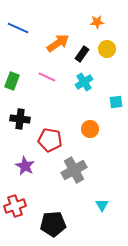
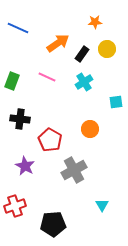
orange star: moved 2 px left
red pentagon: rotated 20 degrees clockwise
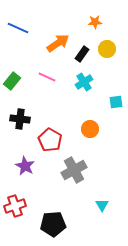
green rectangle: rotated 18 degrees clockwise
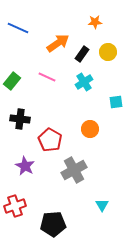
yellow circle: moved 1 px right, 3 px down
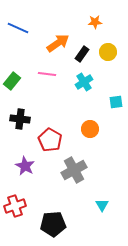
pink line: moved 3 px up; rotated 18 degrees counterclockwise
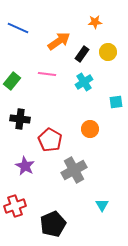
orange arrow: moved 1 px right, 2 px up
black pentagon: rotated 20 degrees counterclockwise
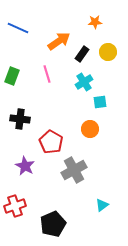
pink line: rotated 66 degrees clockwise
green rectangle: moved 5 px up; rotated 18 degrees counterclockwise
cyan square: moved 16 px left
red pentagon: moved 1 px right, 2 px down
cyan triangle: rotated 24 degrees clockwise
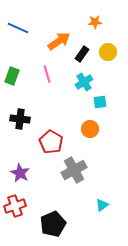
purple star: moved 5 px left, 7 px down
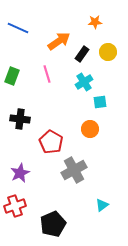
purple star: rotated 18 degrees clockwise
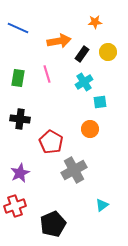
orange arrow: rotated 25 degrees clockwise
green rectangle: moved 6 px right, 2 px down; rotated 12 degrees counterclockwise
